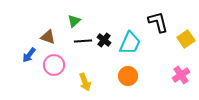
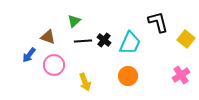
yellow square: rotated 18 degrees counterclockwise
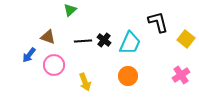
green triangle: moved 4 px left, 11 px up
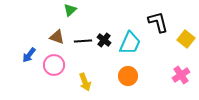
brown triangle: moved 9 px right
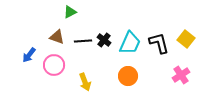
green triangle: moved 2 px down; rotated 16 degrees clockwise
black L-shape: moved 1 px right, 21 px down
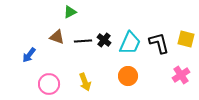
yellow square: rotated 24 degrees counterclockwise
pink circle: moved 5 px left, 19 px down
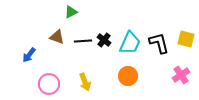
green triangle: moved 1 px right
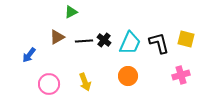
brown triangle: rotated 49 degrees counterclockwise
black line: moved 1 px right
pink cross: rotated 18 degrees clockwise
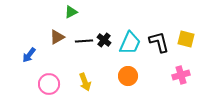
black L-shape: moved 1 px up
